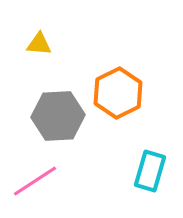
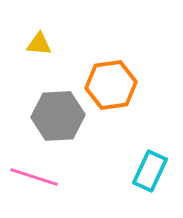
orange hexagon: moved 7 px left, 8 px up; rotated 18 degrees clockwise
cyan rectangle: rotated 9 degrees clockwise
pink line: moved 1 px left, 4 px up; rotated 51 degrees clockwise
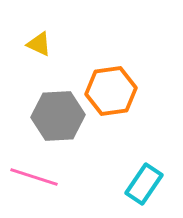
yellow triangle: rotated 20 degrees clockwise
orange hexagon: moved 6 px down
cyan rectangle: moved 6 px left, 13 px down; rotated 9 degrees clockwise
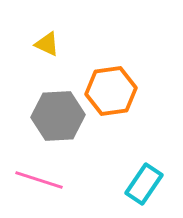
yellow triangle: moved 8 px right
pink line: moved 5 px right, 3 px down
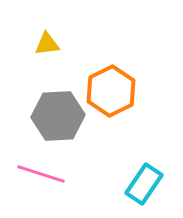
yellow triangle: rotated 32 degrees counterclockwise
orange hexagon: rotated 18 degrees counterclockwise
pink line: moved 2 px right, 6 px up
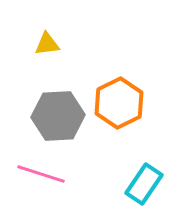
orange hexagon: moved 8 px right, 12 px down
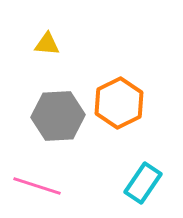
yellow triangle: rotated 12 degrees clockwise
pink line: moved 4 px left, 12 px down
cyan rectangle: moved 1 px left, 1 px up
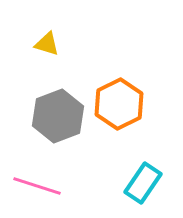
yellow triangle: rotated 12 degrees clockwise
orange hexagon: moved 1 px down
gray hexagon: rotated 18 degrees counterclockwise
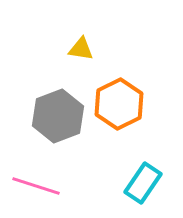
yellow triangle: moved 34 px right, 5 px down; rotated 8 degrees counterclockwise
pink line: moved 1 px left
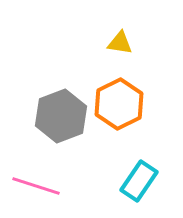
yellow triangle: moved 39 px right, 6 px up
gray hexagon: moved 3 px right
cyan rectangle: moved 4 px left, 2 px up
